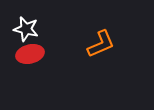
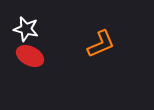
red ellipse: moved 2 px down; rotated 40 degrees clockwise
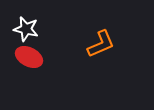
red ellipse: moved 1 px left, 1 px down
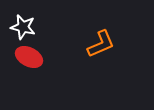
white star: moved 3 px left, 2 px up
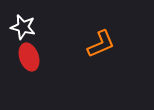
red ellipse: rotated 44 degrees clockwise
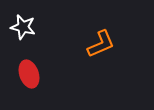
red ellipse: moved 17 px down
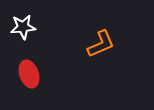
white star: rotated 20 degrees counterclockwise
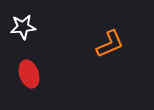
orange L-shape: moved 9 px right
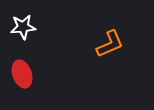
red ellipse: moved 7 px left
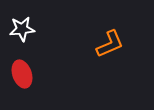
white star: moved 1 px left, 2 px down
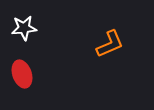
white star: moved 2 px right, 1 px up
